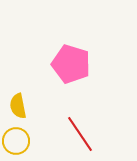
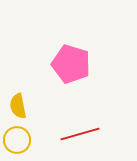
red line: rotated 72 degrees counterclockwise
yellow circle: moved 1 px right, 1 px up
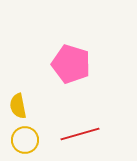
yellow circle: moved 8 px right
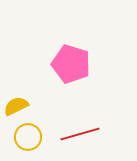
yellow semicircle: moved 2 px left; rotated 75 degrees clockwise
yellow circle: moved 3 px right, 3 px up
